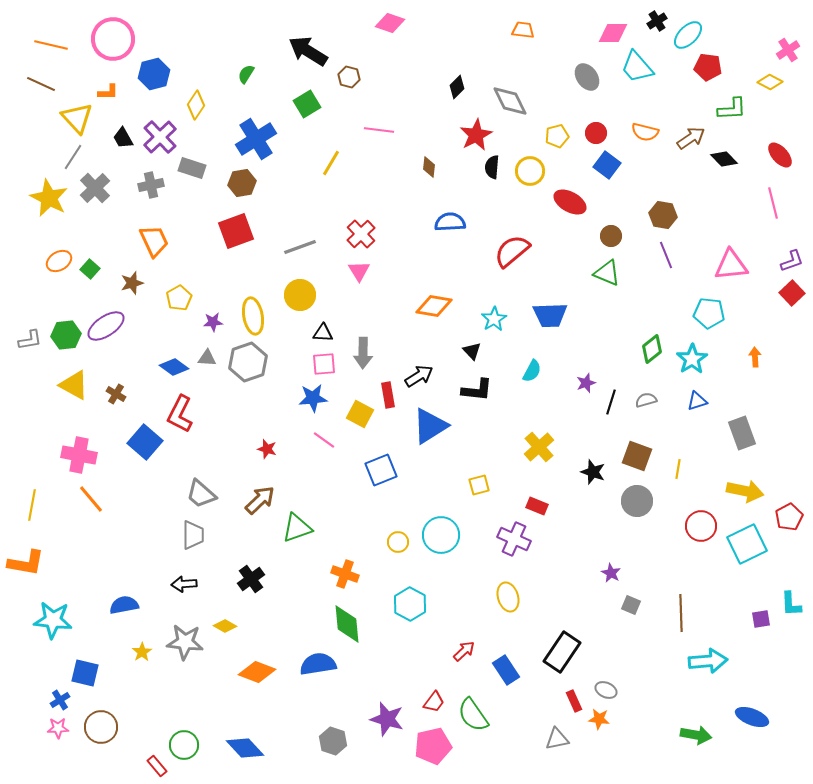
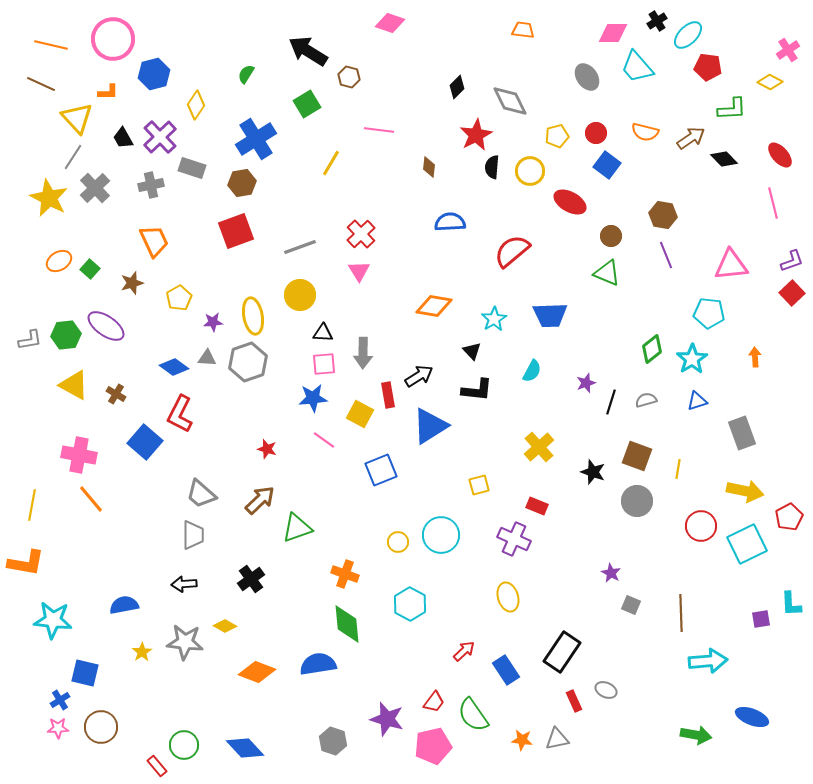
purple ellipse at (106, 326): rotated 69 degrees clockwise
orange star at (599, 719): moved 77 px left, 21 px down
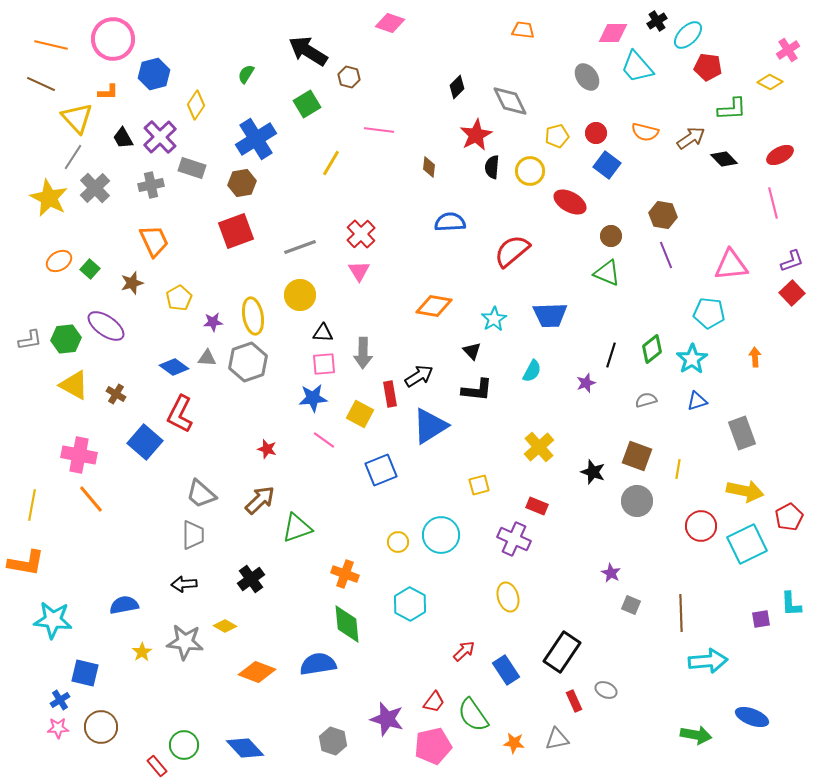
red ellipse at (780, 155): rotated 76 degrees counterclockwise
green hexagon at (66, 335): moved 4 px down
red rectangle at (388, 395): moved 2 px right, 1 px up
black line at (611, 402): moved 47 px up
orange star at (522, 740): moved 8 px left, 3 px down
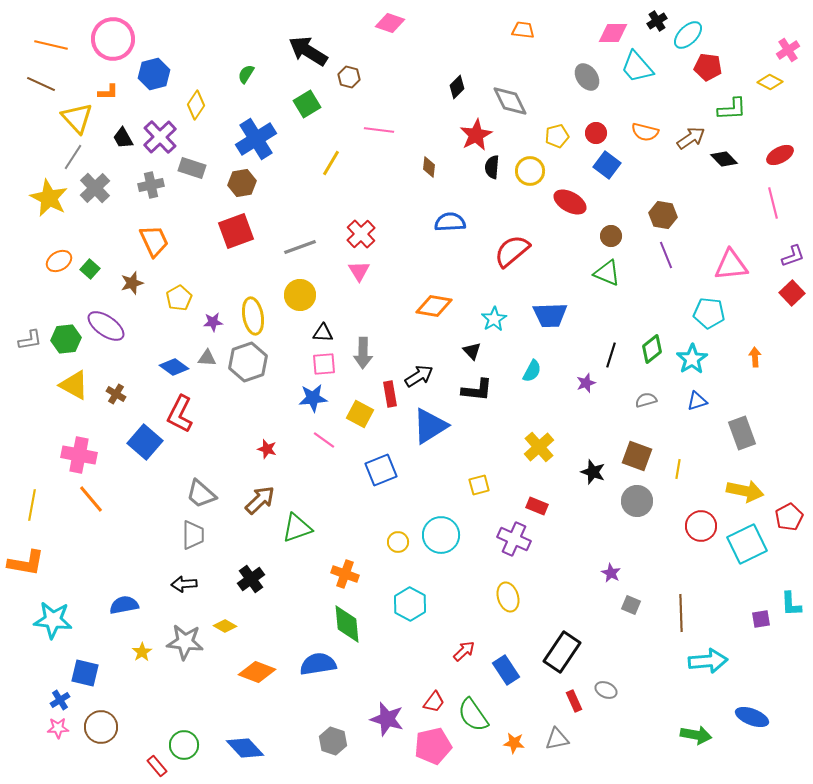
purple L-shape at (792, 261): moved 1 px right, 5 px up
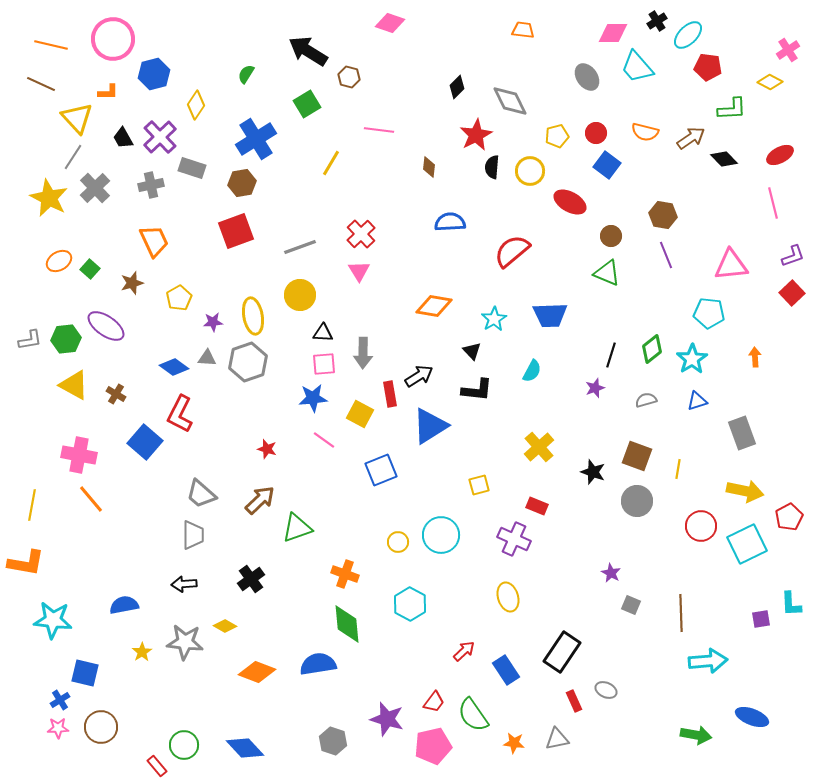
purple star at (586, 383): moved 9 px right, 5 px down
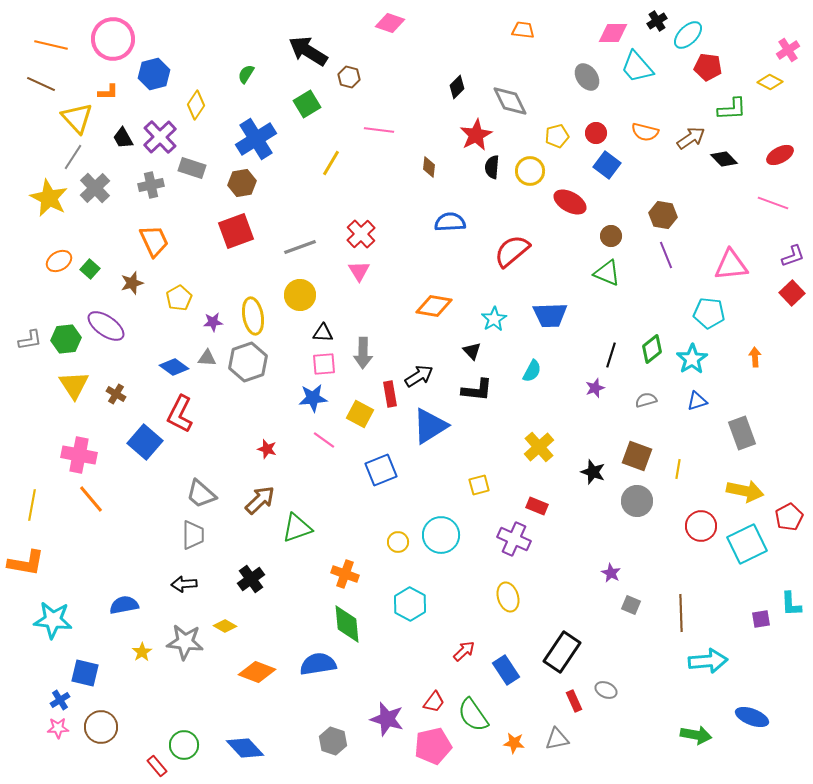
pink line at (773, 203): rotated 56 degrees counterclockwise
yellow triangle at (74, 385): rotated 28 degrees clockwise
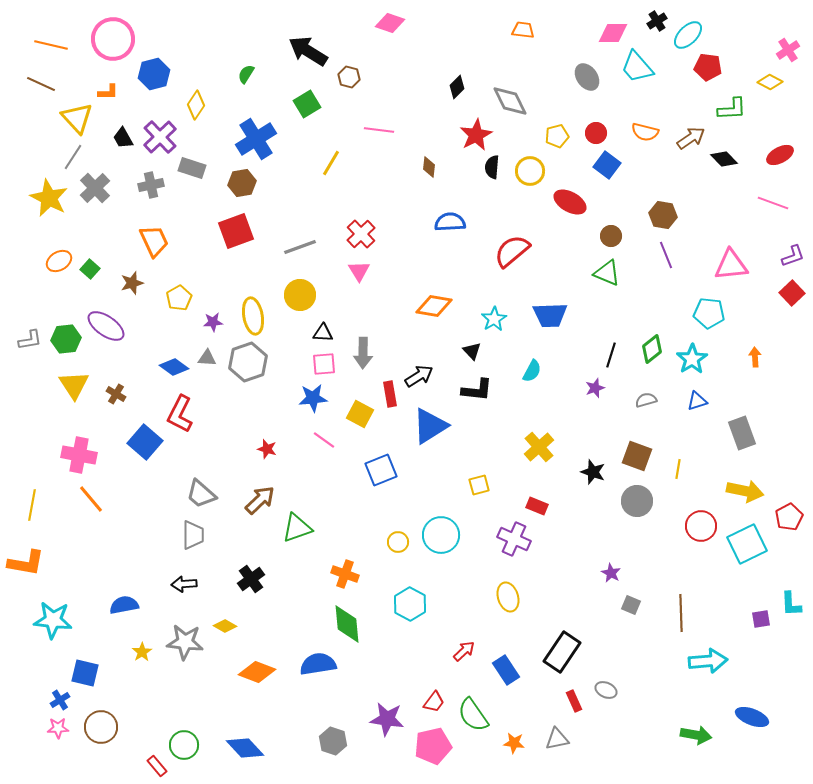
purple star at (387, 719): rotated 8 degrees counterclockwise
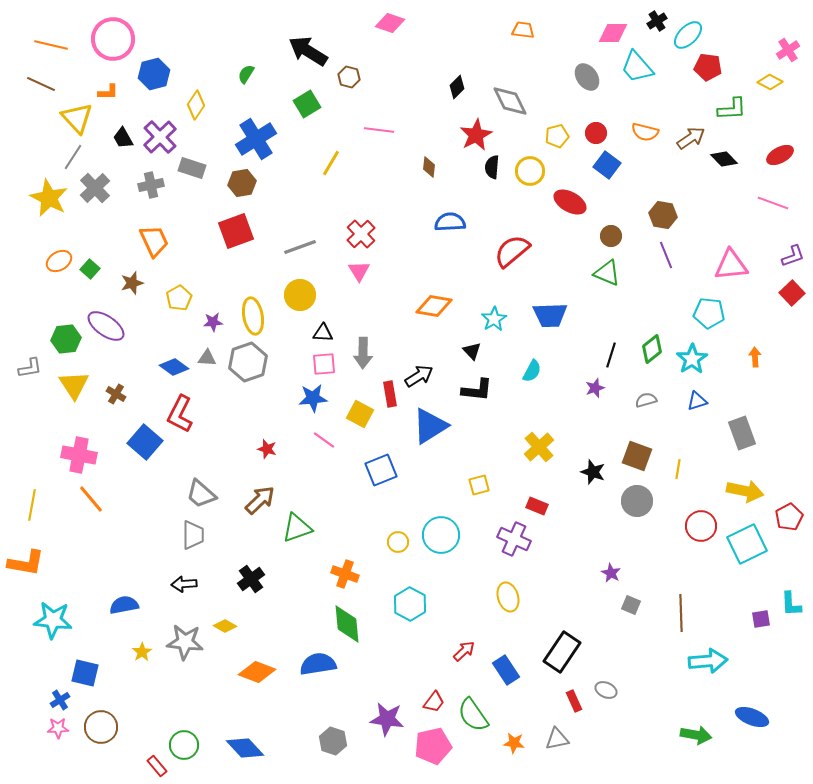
gray L-shape at (30, 340): moved 28 px down
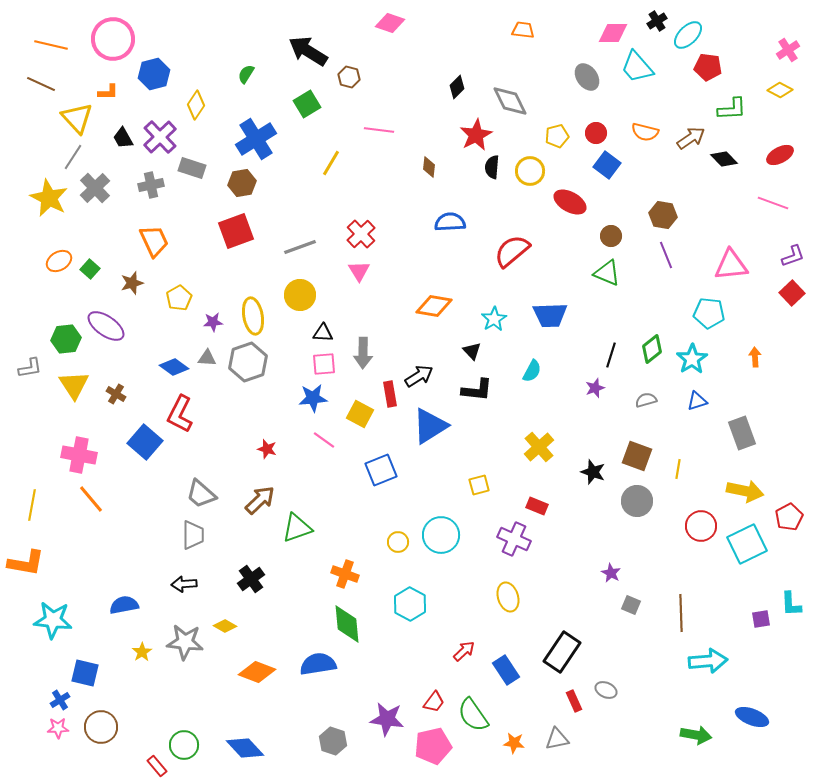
yellow diamond at (770, 82): moved 10 px right, 8 px down
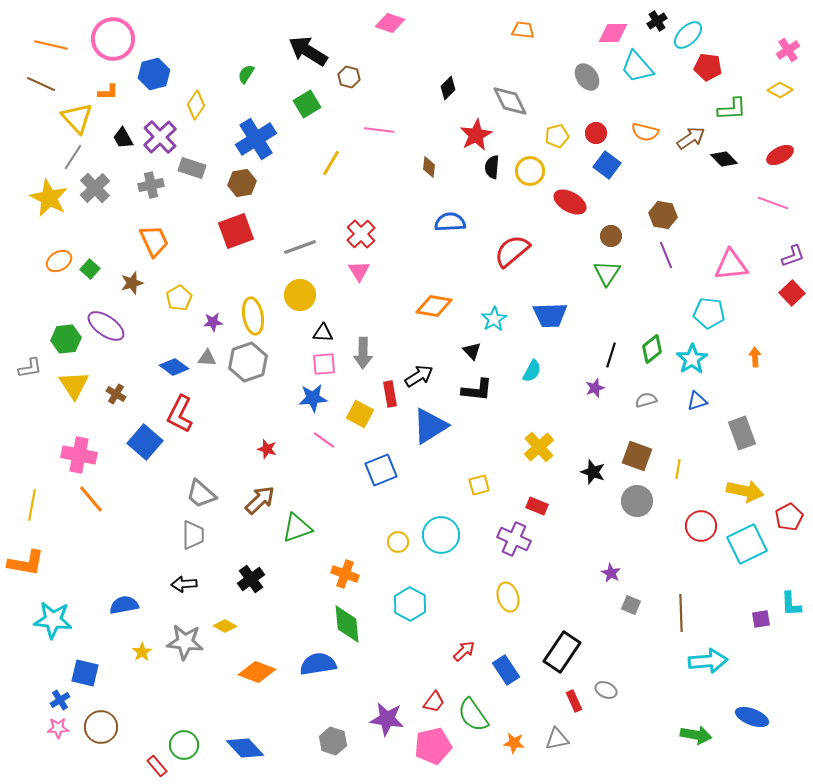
black diamond at (457, 87): moved 9 px left, 1 px down
green triangle at (607, 273): rotated 40 degrees clockwise
